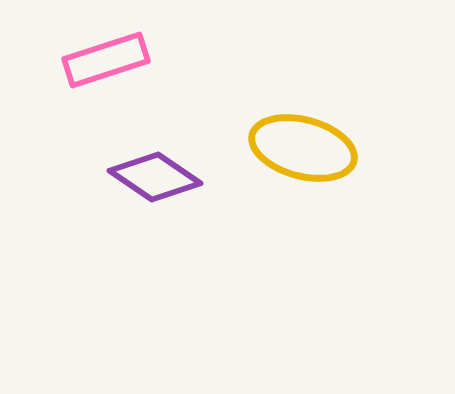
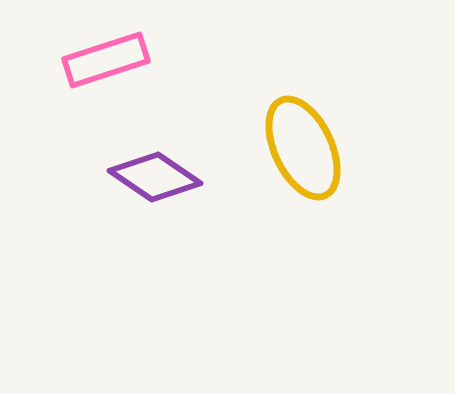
yellow ellipse: rotated 50 degrees clockwise
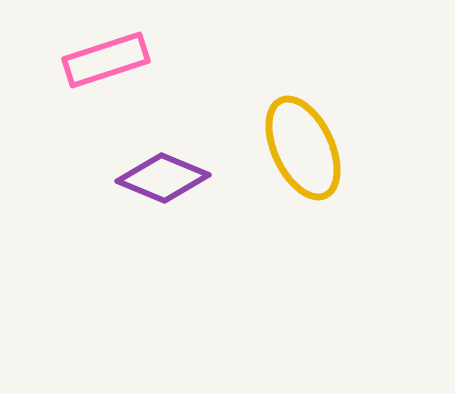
purple diamond: moved 8 px right, 1 px down; rotated 12 degrees counterclockwise
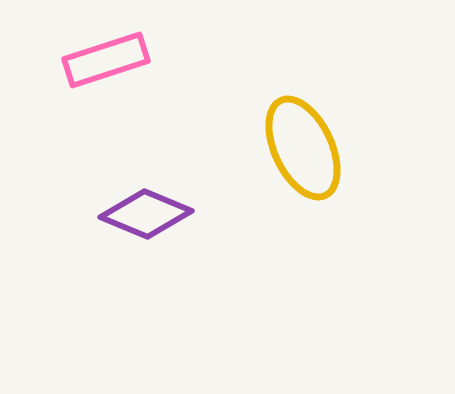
purple diamond: moved 17 px left, 36 px down
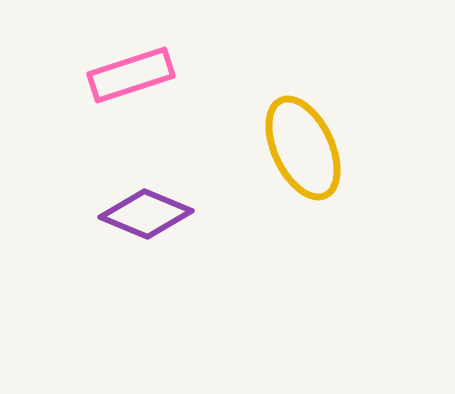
pink rectangle: moved 25 px right, 15 px down
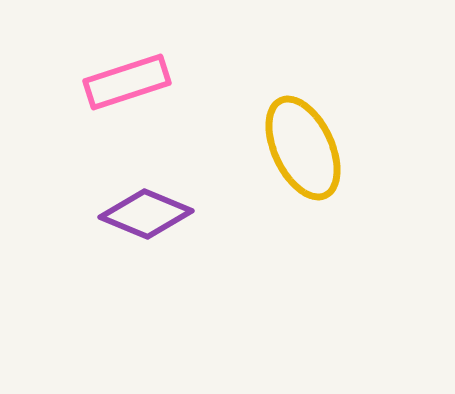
pink rectangle: moved 4 px left, 7 px down
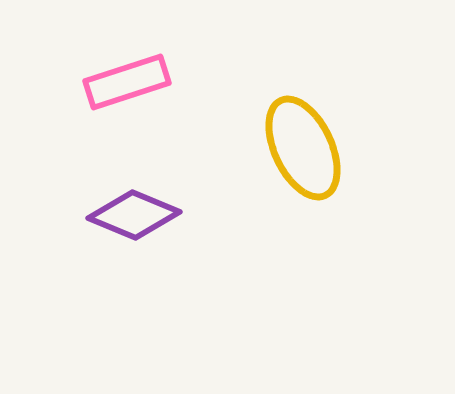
purple diamond: moved 12 px left, 1 px down
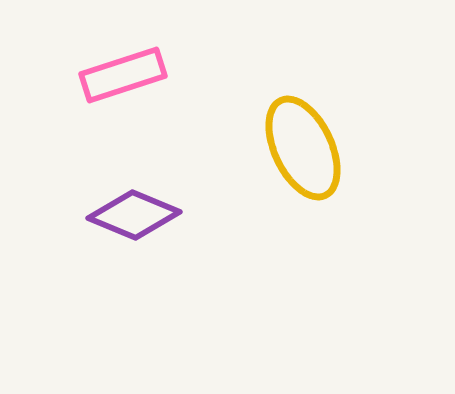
pink rectangle: moved 4 px left, 7 px up
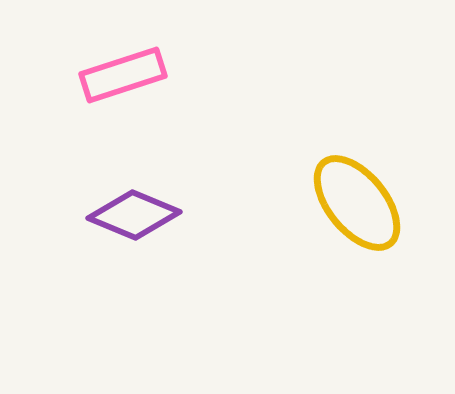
yellow ellipse: moved 54 px right, 55 px down; rotated 14 degrees counterclockwise
